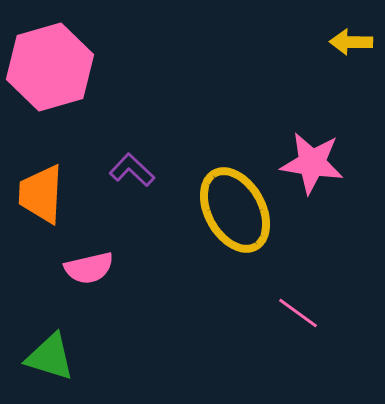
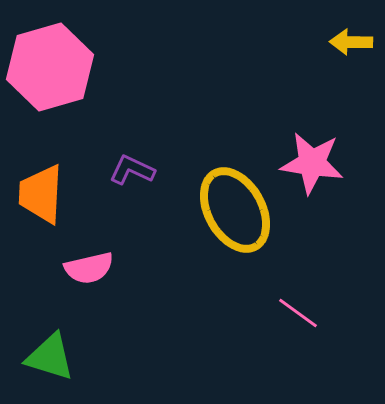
purple L-shape: rotated 18 degrees counterclockwise
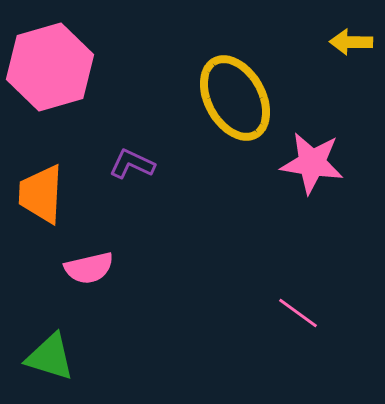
purple L-shape: moved 6 px up
yellow ellipse: moved 112 px up
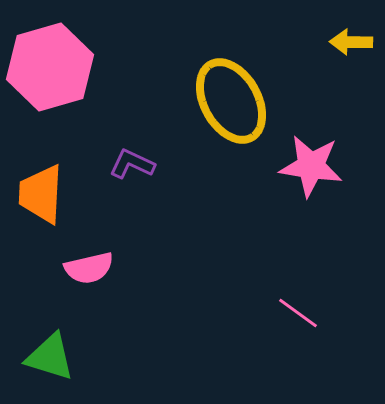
yellow ellipse: moved 4 px left, 3 px down
pink star: moved 1 px left, 3 px down
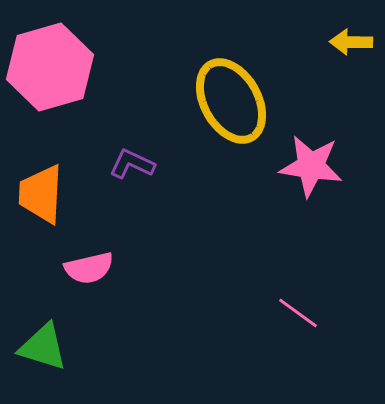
green triangle: moved 7 px left, 10 px up
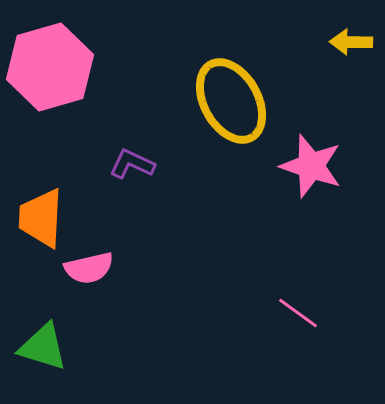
pink star: rotated 10 degrees clockwise
orange trapezoid: moved 24 px down
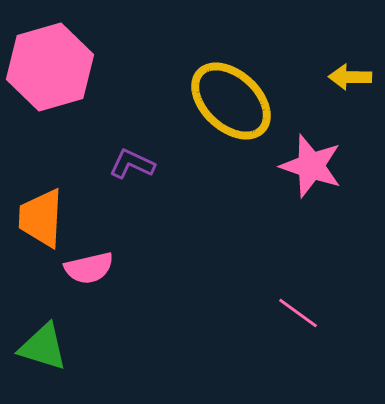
yellow arrow: moved 1 px left, 35 px down
yellow ellipse: rotated 18 degrees counterclockwise
